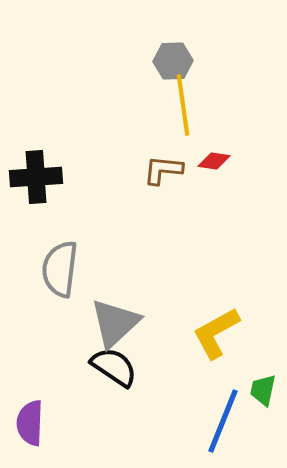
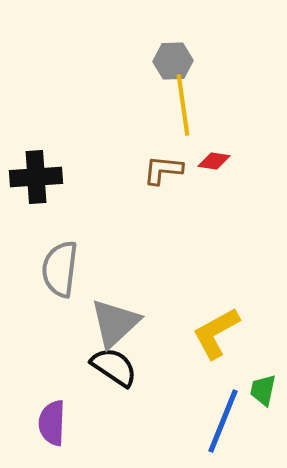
purple semicircle: moved 22 px right
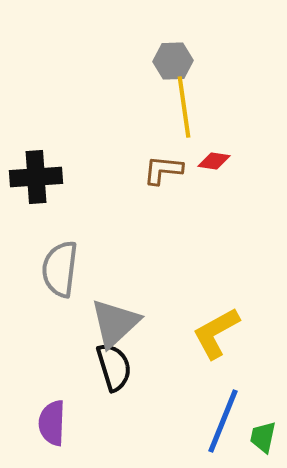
yellow line: moved 1 px right, 2 px down
black semicircle: rotated 39 degrees clockwise
green trapezoid: moved 47 px down
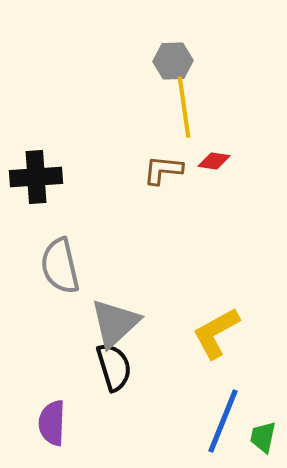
gray semicircle: moved 3 px up; rotated 20 degrees counterclockwise
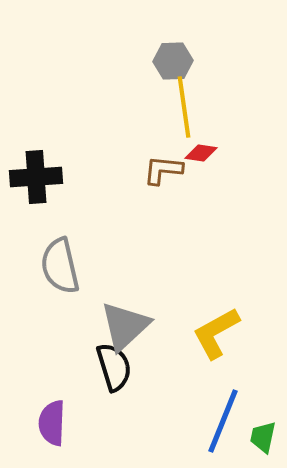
red diamond: moved 13 px left, 8 px up
gray triangle: moved 10 px right, 3 px down
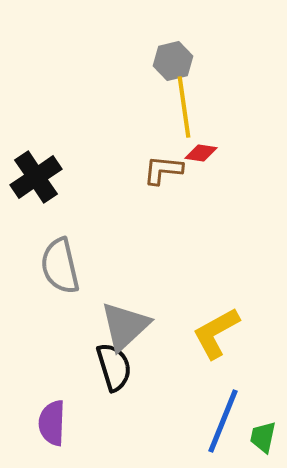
gray hexagon: rotated 12 degrees counterclockwise
black cross: rotated 30 degrees counterclockwise
